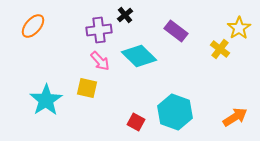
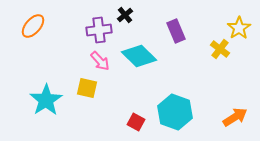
purple rectangle: rotated 30 degrees clockwise
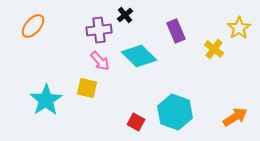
yellow cross: moved 6 px left
